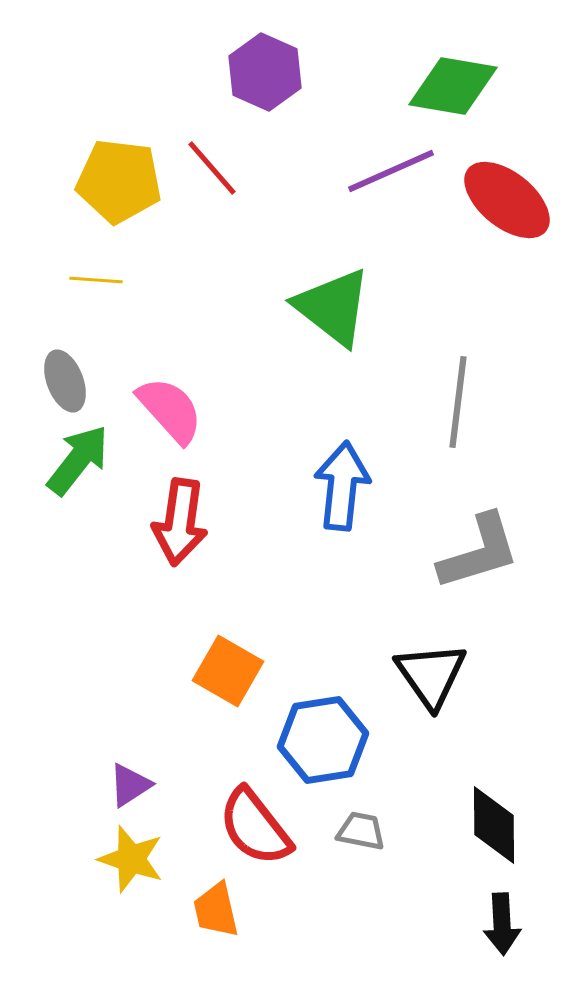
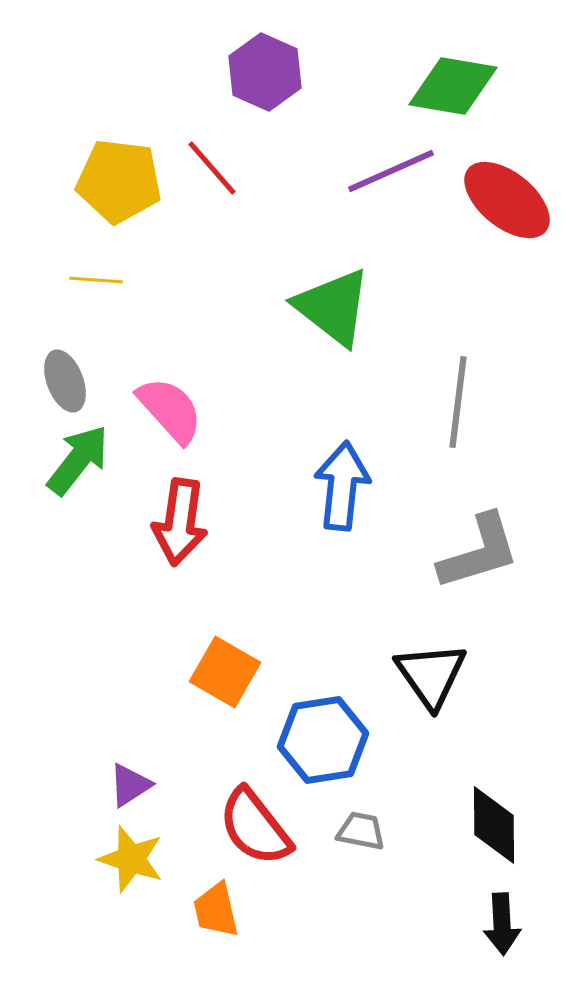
orange square: moved 3 px left, 1 px down
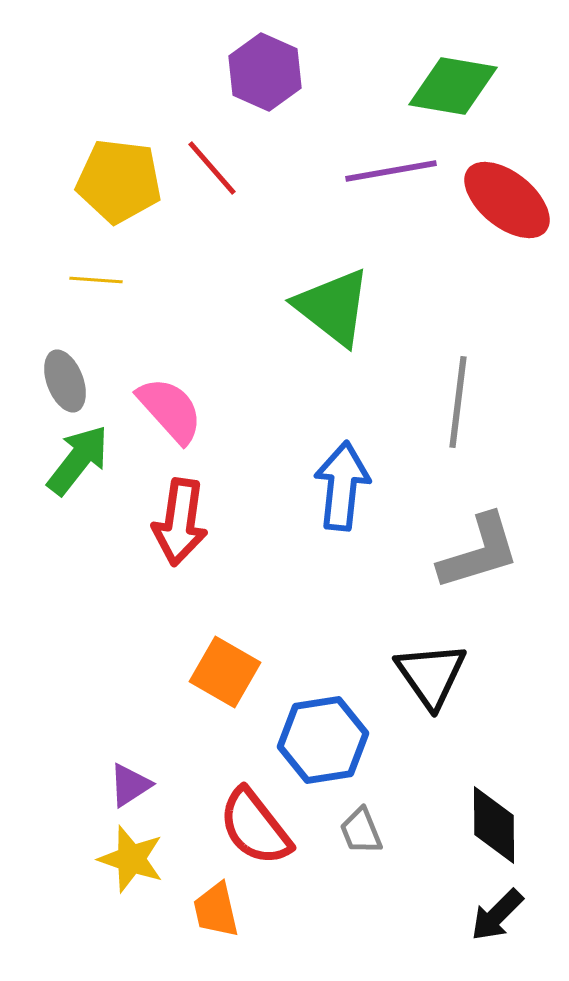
purple line: rotated 14 degrees clockwise
gray trapezoid: rotated 123 degrees counterclockwise
black arrow: moved 5 px left, 9 px up; rotated 48 degrees clockwise
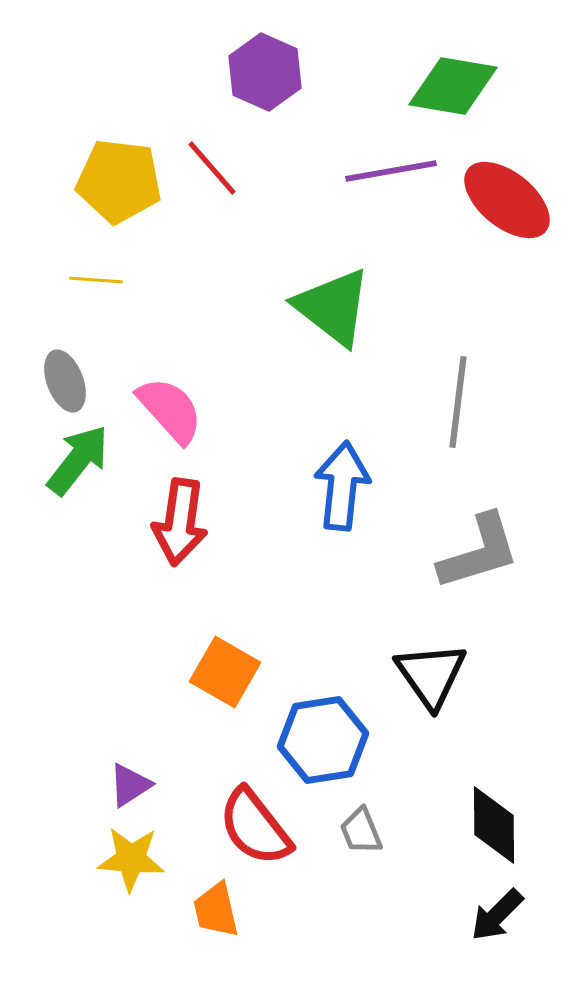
yellow star: rotated 14 degrees counterclockwise
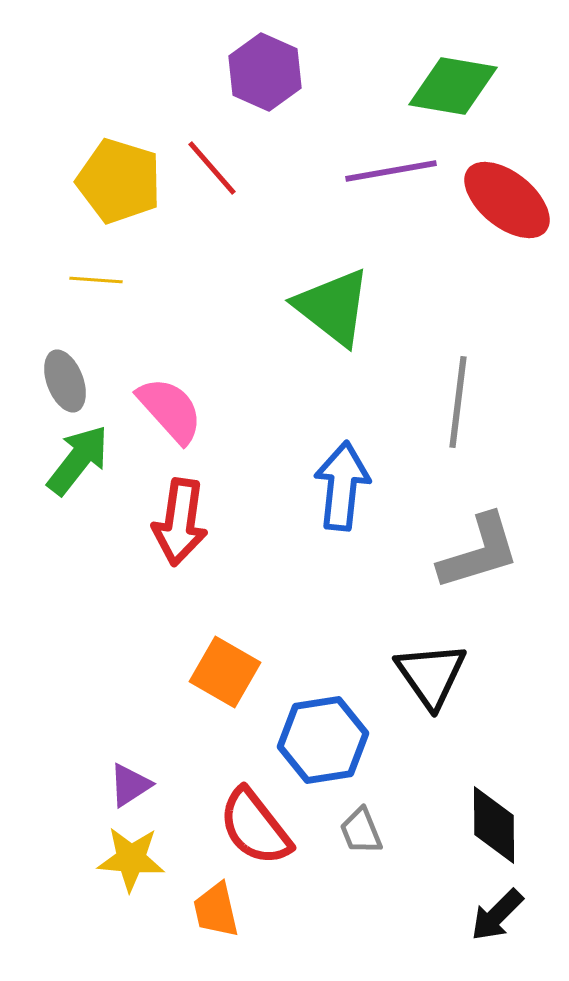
yellow pentagon: rotated 10 degrees clockwise
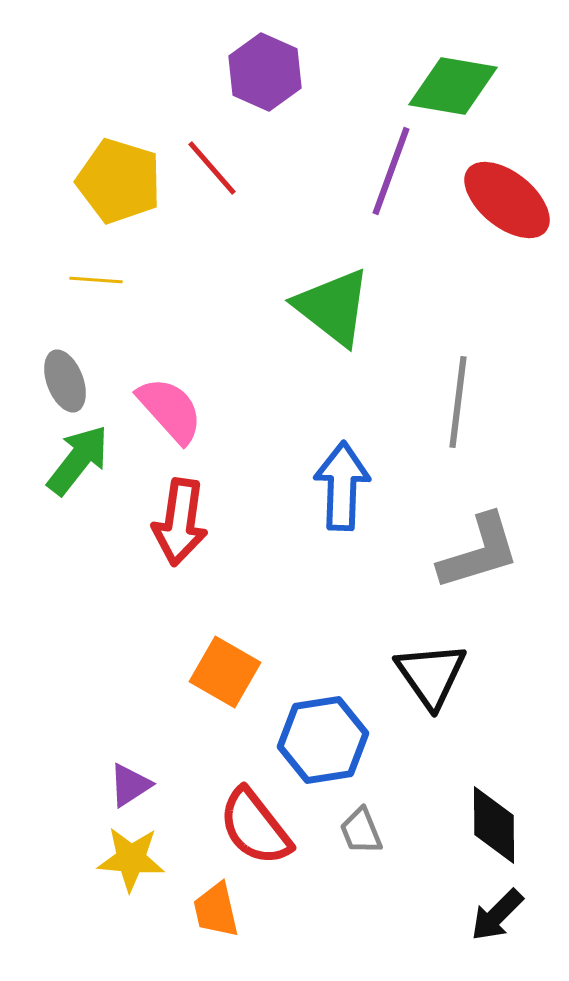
purple line: rotated 60 degrees counterclockwise
blue arrow: rotated 4 degrees counterclockwise
